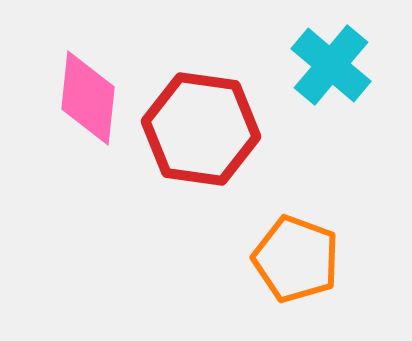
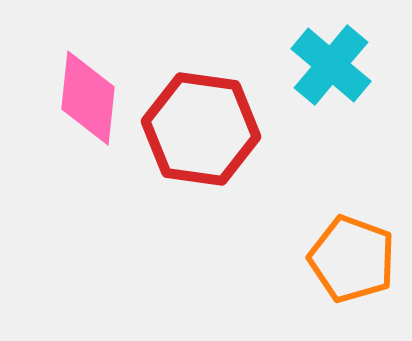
orange pentagon: moved 56 px right
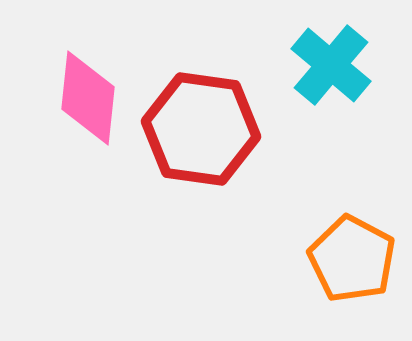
orange pentagon: rotated 8 degrees clockwise
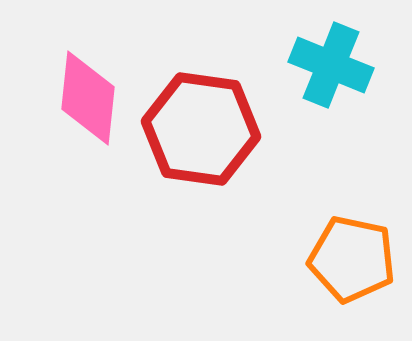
cyan cross: rotated 18 degrees counterclockwise
orange pentagon: rotated 16 degrees counterclockwise
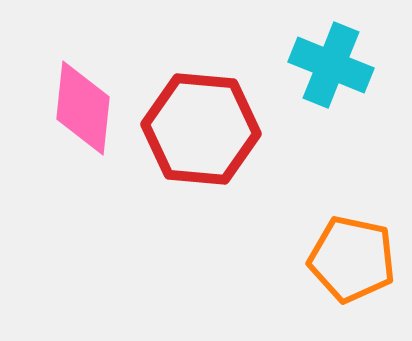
pink diamond: moved 5 px left, 10 px down
red hexagon: rotated 3 degrees counterclockwise
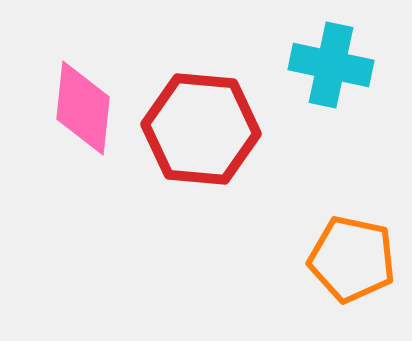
cyan cross: rotated 10 degrees counterclockwise
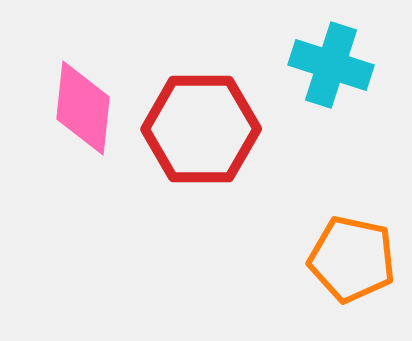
cyan cross: rotated 6 degrees clockwise
red hexagon: rotated 5 degrees counterclockwise
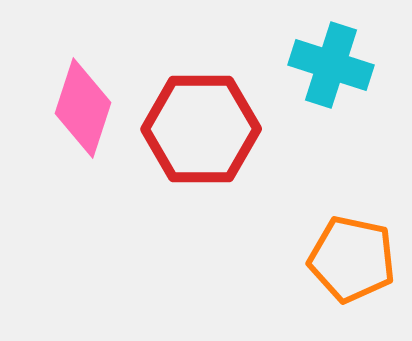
pink diamond: rotated 12 degrees clockwise
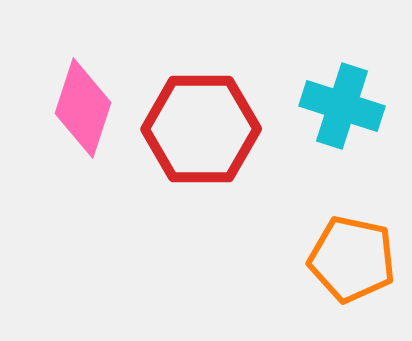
cyan cross: moved 11 px right, 41 px down
